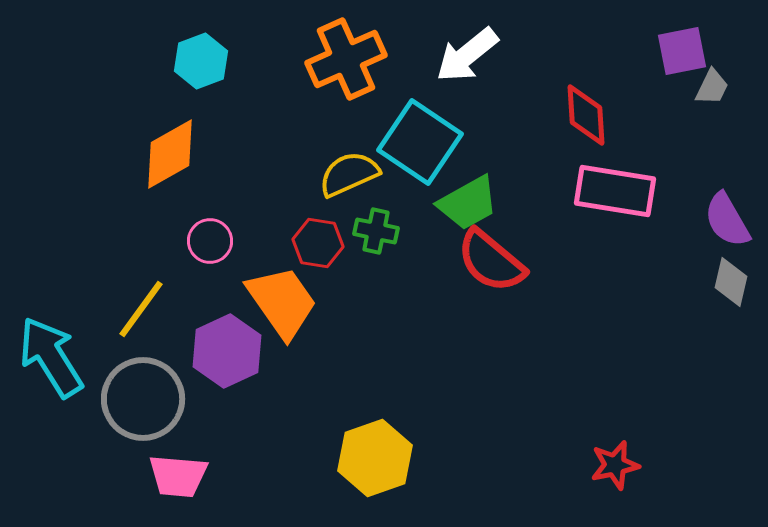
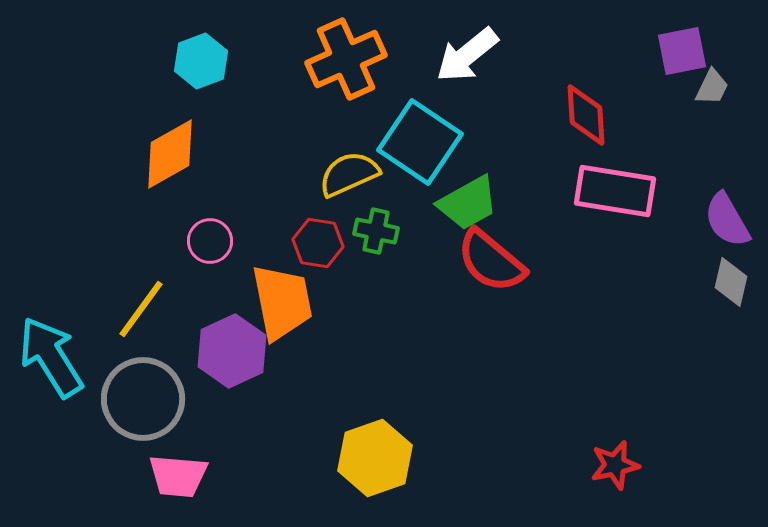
orange trapezoid: rotated 24 degrees clockwise
purple hexagon: moved 5 px right
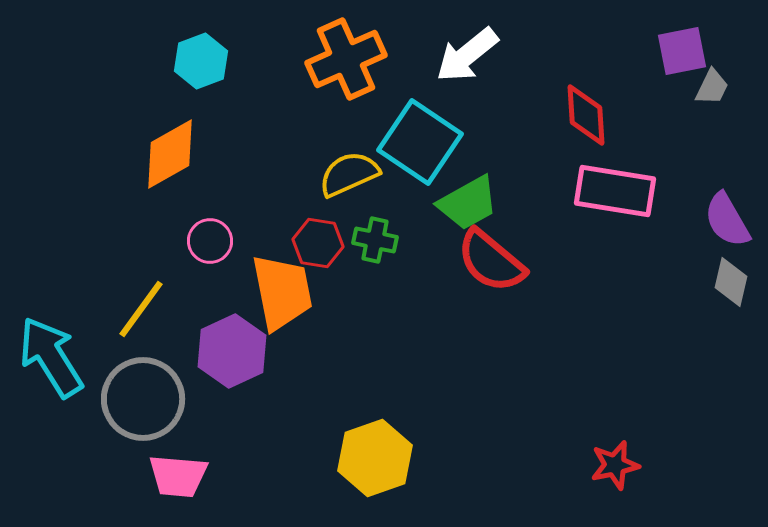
green cross: moved 1 px left, 9 px down
orange trapezoid: moved 10 px up
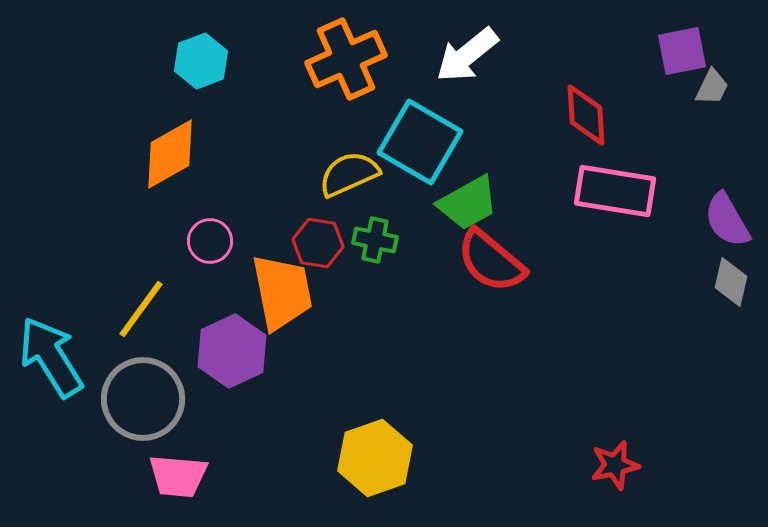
cyan square: rotated 4 degrees counterclockwise
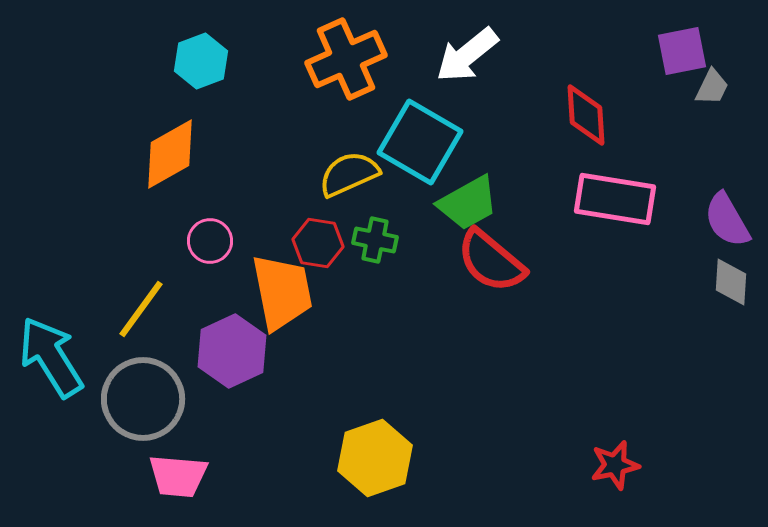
pink rectangle: moved 8 px down
gray diamond: rotated 9 degrees counterclockwise
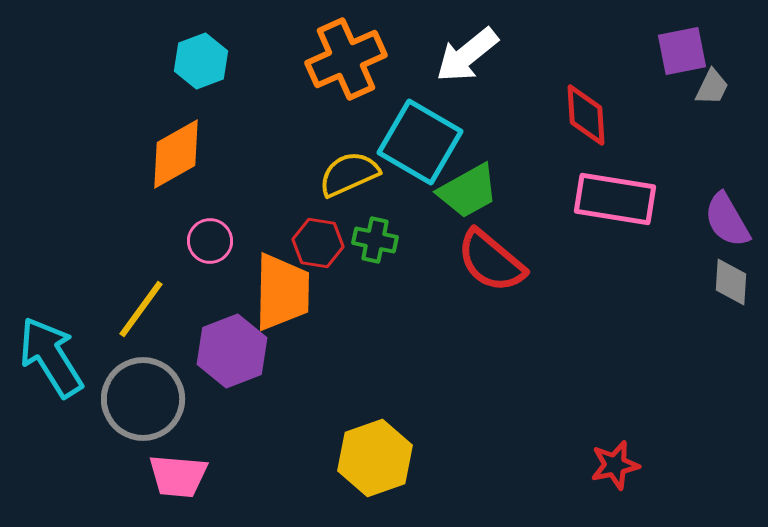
orange diamond: moved 6 px right
green trapezoid: moved 12 px up
orange trapezoid: rotated 12 degrees clockwise
purple hexagon: rotated 4 degrees clockwise
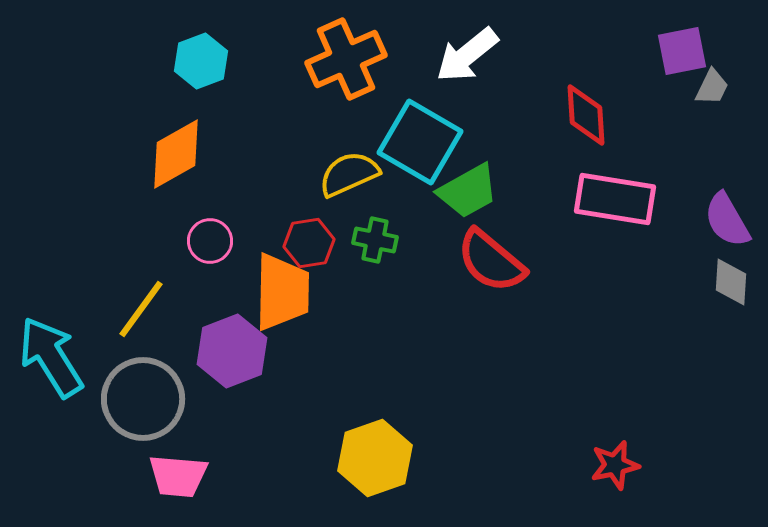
red hexagon: moved 9 px left; rotated 18 degrees counterclockwise
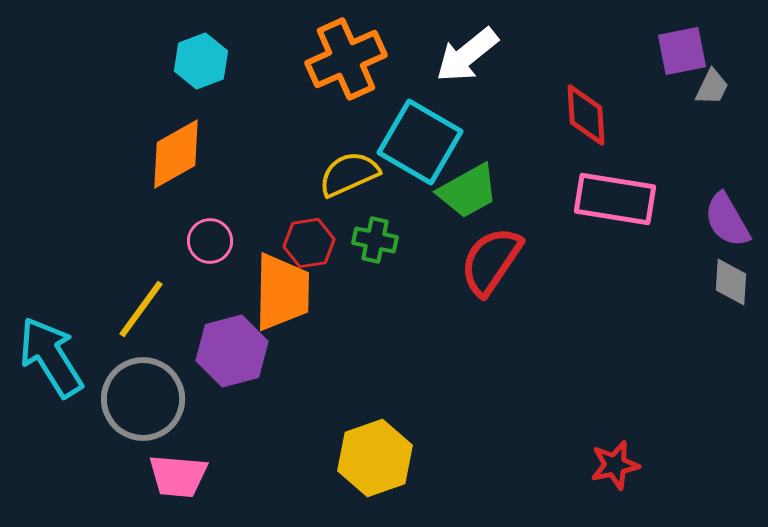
red semicircle: rotated 84 degrees clockwise
purple hexagon: rotated 6 degrees clockwise
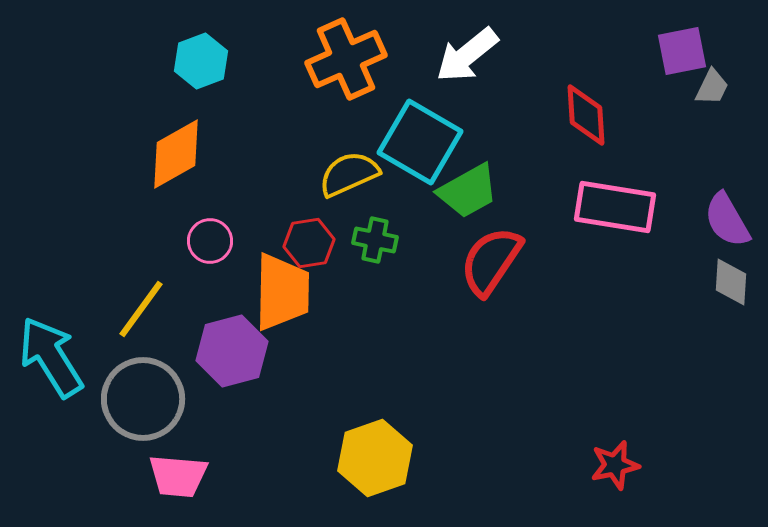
pink rectangle: moved 8 px down
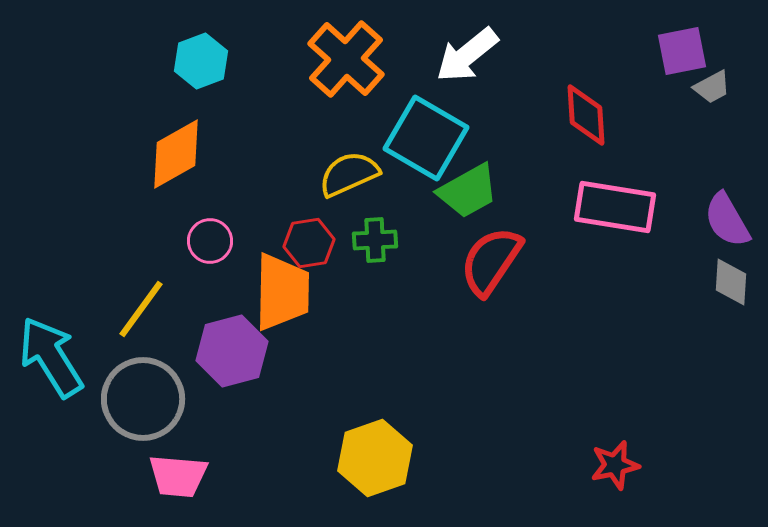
orange cross: rotated 24 degrees counterclockwise
gray trapezoid: rotated 36 degrees clockwise
cyan square: moved 6 px right, 4 px up
green cross: rotated 15 degrees counterclockwise
